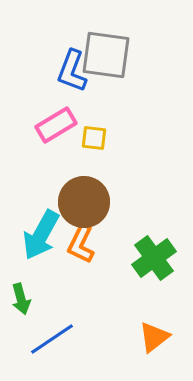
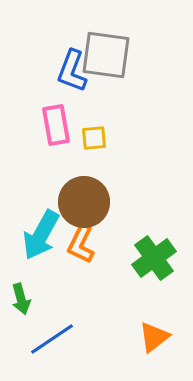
pink rectangle: rotated 69 degrees counterclockwise
yellow square: rotated 12 degrees counterclockwise
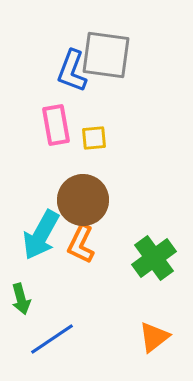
brown circle: moved 1 px left, 2 px up
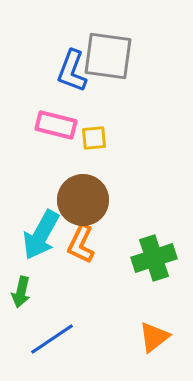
gray square: moved 2 px right, 1 px down
pink rectangle: rotated 66 degrees counterclockwise
green cross: rotated 18 degrees clockwise
green arrow: moved 7 px up; rotated 28 degrees clockwise
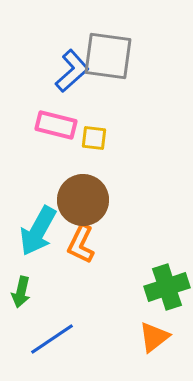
blue L-shape: rotated 153 degrees counterclockwise
yellow square: rotated 12 degrees clockwise
cyan arrow: moved 3 px left, 4 px up
green cross: moved 13 px right, 29 px down
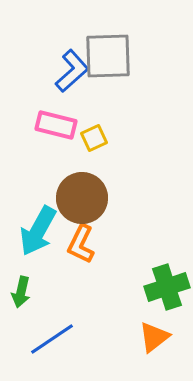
gray square: rotated 10 degrees counterclockwise
yellow square: rotated 32 degrees counterclockwise
brown circle: moved 1 px left, 2 px up
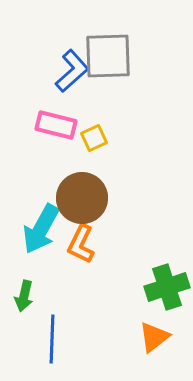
cyan arrow: moved 3 px right, 2 px up
green arrow: moved 3 px right, 4 px down
blue line: rotated 54 degrees counterclockwise
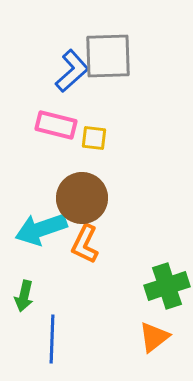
yellow square: rotated 32 degrees clockwise
cyan arrow: rotated 42 degrees clockwise
orange L-shape: moved 4 px right
green cross: moved 1 px up
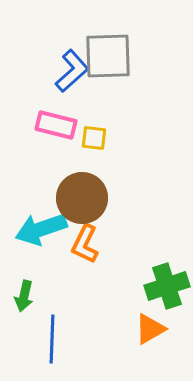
orange triangle: moved 4 px left, 8 px up; rotated 8 degrees clockwise
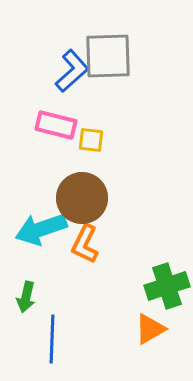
yellow square: moved 3 px left, 2 px down
green arrow: moved 2 px right, 1 px down
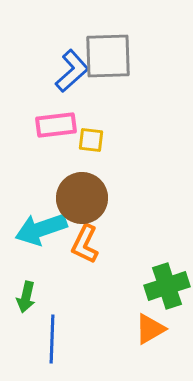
pink rectangle: rotated 21 degrees counterclockwise
